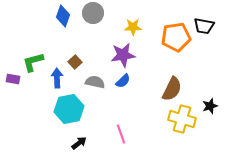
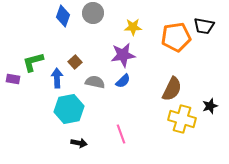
black arrow: rotated 49 degrees clockwise
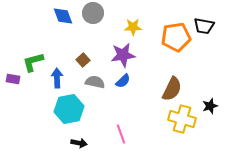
blue diamond: rotated 40 degrees counterclockwise
brown square: moved 8 px right, 2 px up
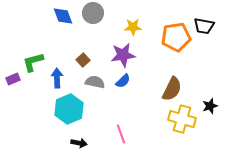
purple rectangle: rotated 32 degrees counterclockwise
cyan hexagon: rotated 12 degrees counterclockwise
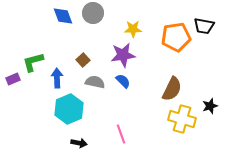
yellow star: moved 2 px down
blue semicircle: rotated 91 degrees counterclockwise
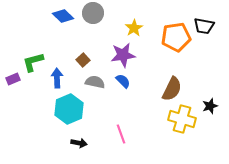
blue diamond: rotated 25 degrees counterclockwise
yellow star: moved 1 px right, 1 px up; rotated 30 degrees counterclockwise
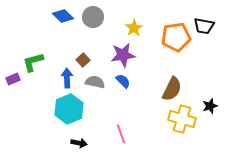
gray circle: moved 4 px down
blue arrow: moved 10 px right
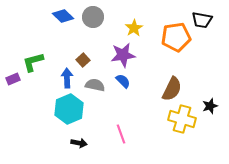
black trapezoid: moved 2 px left, 6 px up
gray semicircle: moved 3 px down
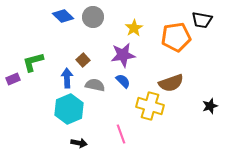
brown semicircle: moved 1 px left, 6 px up; rotated 45 degrees clockwise
yellow cross: moved 32 px left, 13 px up
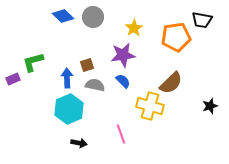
brown square: moved 4 px right, 5 px down; rotated 24 degrees clockwise
brown semicircle: rotated 25 degrees counterclockwise
